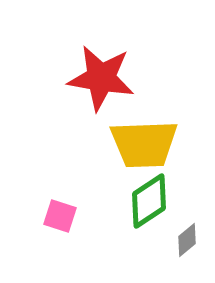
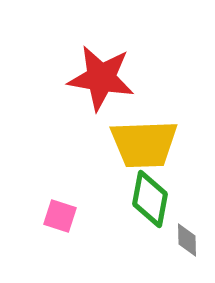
green diamond: moved 1 px right, 2 px up; rotated 46 degrees counterclockwise
gray diamond: rotated 52 degrees counterclockwise
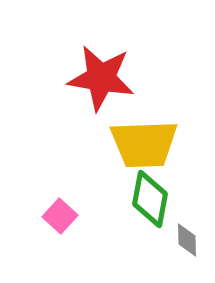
pink square: rotated 24 degrees clockwise
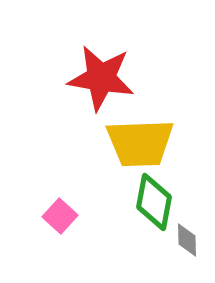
yellow trapezoid: moved 4 px left, 1 px up
green diamond: moved 4 px right, 3 px down
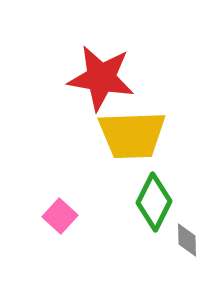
yellow trapezoid: moved 8 px left, 8 px up
green diamond: rotated 16 degrees clockwise
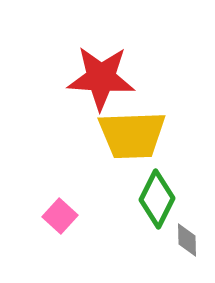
red star: rotated 6 degrees counterclockwise
green diamond: moved 3 px right, 3 px up
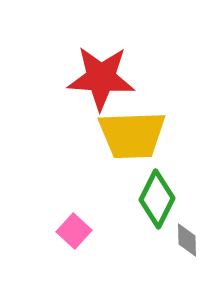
pink square: moved 14 px right, 15 px down
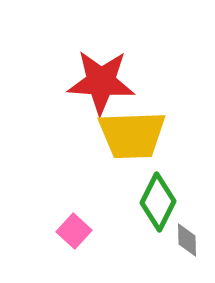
red star: moved 4 px down
green diamond: moved 1 px right, 3 px down
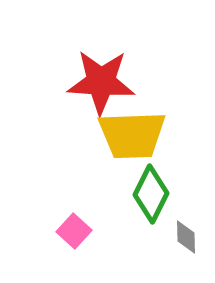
green diamond: moved 7 px left, 8 px up
gray diamond: moved 1 px left, 3 px up
